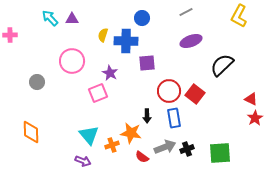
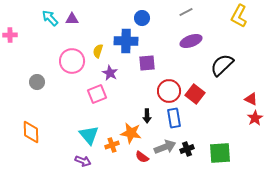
yellow semicircle: moved 5 px left, 16 px down
pink square: moved 1 px left, 1 px down
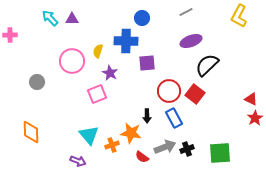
black semicircle: moved 15 px left
blue rectangle: rotated 18 degrees counterclockwise
purple arrow: moved 5 px left
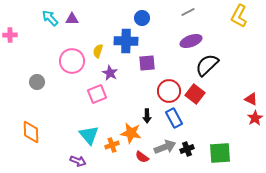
gray line: moved 2 px right
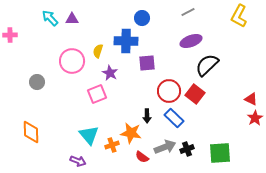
blue rectangle: rotated 18 degrees counterclockwise
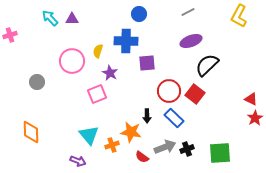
blue circle: moved 3 px left, 4 px up
pink cross: rotated 16 degrees counterclockwise
orange star: moved 1 px up
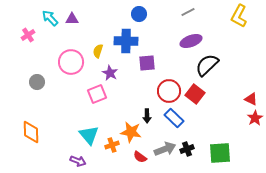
pink cross: moved 18 px right; rotated 16 degrees counterclockwise
pink circle: moved 1 px left, 1 px down
gray arrow: moved 2 px down
red semicircle: moved 2 px left
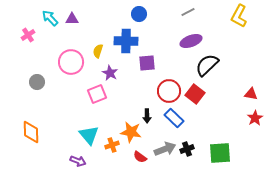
red triangle: moved 5 px up; rotated 16 degrees counterclockwise
